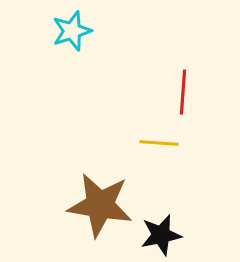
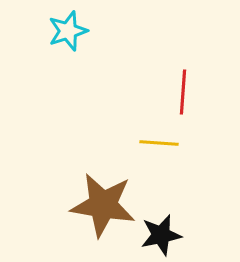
cyan star: moved 4 px left
brown star: moved 3 px right
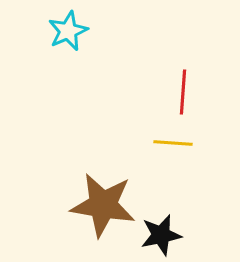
cyan star: rotated 6 degrees counterclockwise
yellow line: moved 14 px right
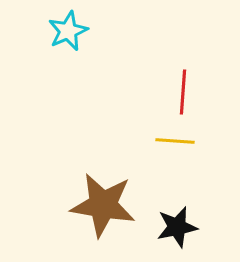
yellow line: moved 2 px right, 2 px up
black star: moved 16 px right, 8 px up
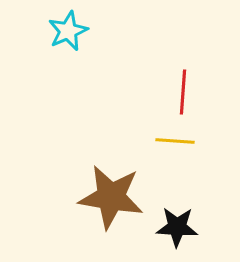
brown star: moved 8 px right, 8 px up
black star: rotated 15 degrees clockwise
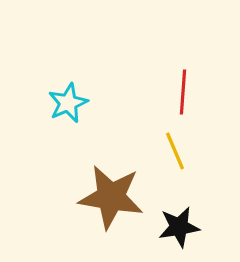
cyan star: moved 72 px down
yellow line: moved 10 px down; rotated 63 degrees clockwise
black star: moved 2 px right; rotated 12 degrees counterclockwise
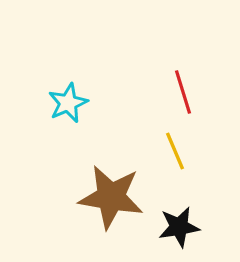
red line: rotated 21 degrees counterclockwise
